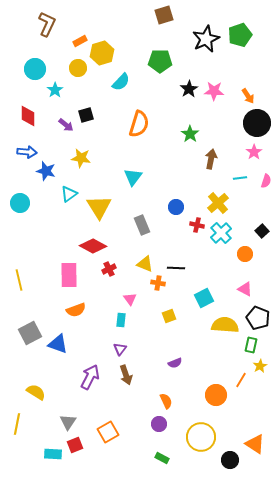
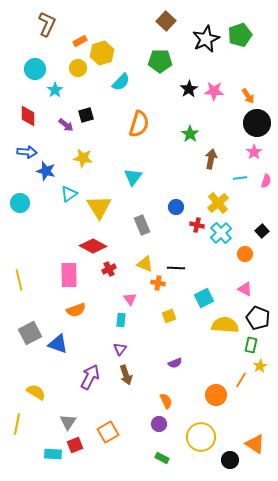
brown square at (164, 15): moved 2 px right, 6 px down; rotated 30 degrees counterclockwise
yellow star at (81, 158): moved 2 px right
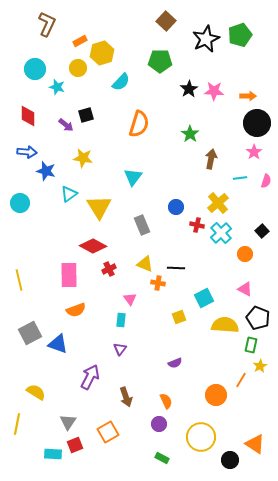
cyan star at (55, 90): moved 2 px right, 3 px up; rotated 21 degrees counterclockwise
orange arrow at (248, 96): rotated 56 degrees counterclockwise
yellow square at (169, 316): moved 10 px right, 1 px down
brown arrow at (126, 375): moved 22 px down
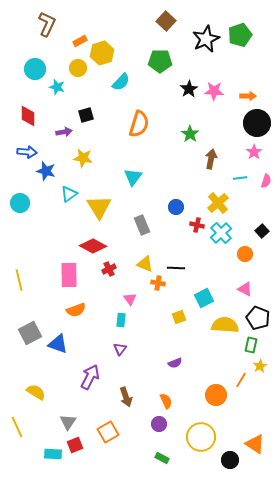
purple arrow at (66, 125): moved 2 px left, 7 px down; rotated 49 degrees counterclockwise
yellow line at (17, 424): moved 3 px down; rotated 35 degrees counterclockwise
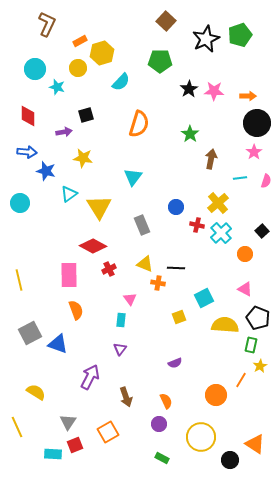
orange semicircle at (76, 310): rotated 90 degrees counterclockwise
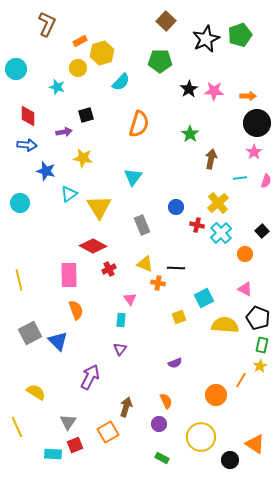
cyan circle at (35, 69): moved 19 px left
blue arrow at (27, 152): moved 7 px up
blue triangle at (58, 344): moved 3 px up; rotated 25 degrees clockwise
green rectangle at (251, 345): moved 11 px right
brown arrow at (126, 397): moved 10 px down; rotated 144 degrees counterclockwise
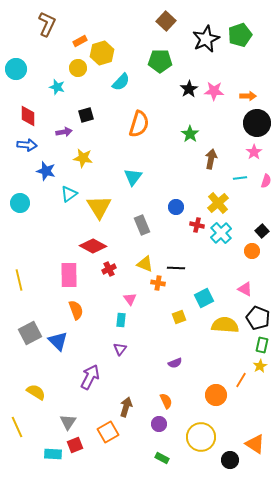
orange circle at (245, 254): moved 7 px right, 3 px up
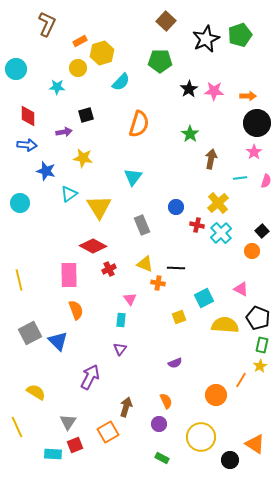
cyan star at (57, 87): rotated 14 degrees counterclockwise
pink triangle at (245, 289): moved 4 px left
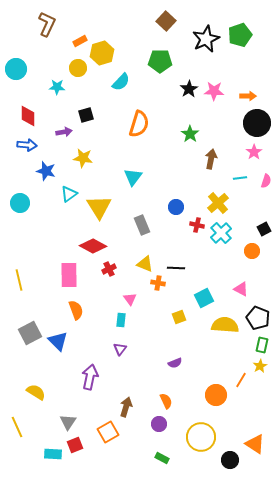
black square at (262, 231): moved 2 px right, 2 px up; rotated 16 degrees clockwise
purple arrow at (90, 377): rotated 15 degrees counterclockwise
